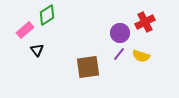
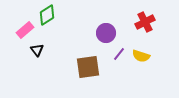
purple circle: moved 14 px left
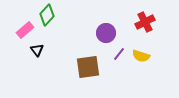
green diamond: rotated 15 degrees counterclockwise
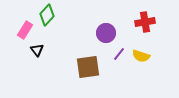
red cross: rotated 18 degrees clockwise
pink rectangle: rotated 18 degrees counterclockwise
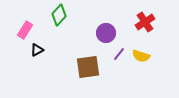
green diamond: moved 12 px right
red cross: rotated 24 degrees counterclockwise
black triangle: rotated 40 degrees clockwise
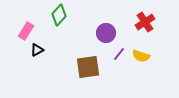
pink rectangle: moved 1 px right, 1 px down
